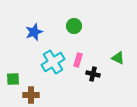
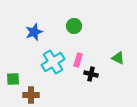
black cross: moved 2 px left
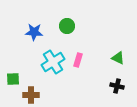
green circle: moved 7 px left
blue star: rotated 24 degrees clockwise
black cross: moved 26 px right, 12 px down
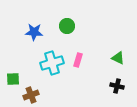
cyan cross: moved 1 px left, 1 px down; rotated 15 degrees clockwise
brown cross: rotated 21 degrees counterclockwise
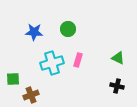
green circle: moved 1 px right, 3 px down
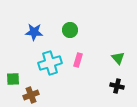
green circle: moved 2 px right, 1 px down
green triangle: rotated 24 degrees clockwise
cyan cross: moved 2 px left
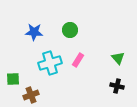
pink rectangle: rotated 16 degrees clockwise
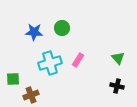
green circle: moved 8 px left, 2 px up
